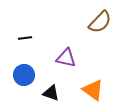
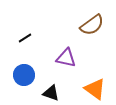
brown semicircle: moved 8 px left, 3 px down; rotated 10 degrees clockwise
black line: rotated 24 degrees counterclockwise
orange triangle: moved 2 px right, 1 px up
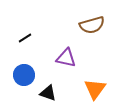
brown semicircle: rotated 20 degrees clockwise
orange triangle: rotated 30 degrees clockwise
black triangle: moved 3 px left
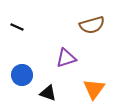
black line: moved 8 px left, 11 px up; rotated 56 degrees clockwise
purple triangle: rotated 30 degrees counterclockwise
blue circle: moved 2 px left
orange triangle: moved 1 px left
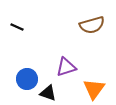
purple triangle: moved 9 px down
blue circle: moved 5 px right, 4 px down
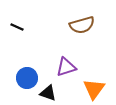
brown semicircle: moved 10 px left
blue circle: moved 1 px up
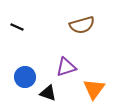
blue circle: moved 2 px left, 1 px up
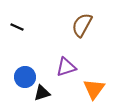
brown semicircle: rotated 135 degrees clockwise
black triangle: moved 6 px left; rotated 36 degrees counterclockwise
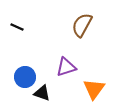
black triangle: rotated 36 degrees clockwise
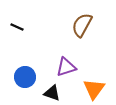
black triangle: moved 10 px right
